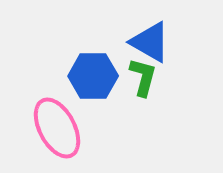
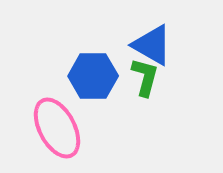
blue triangle: moved 2 px right, 3 px down
green L-shape: moved 2 px right
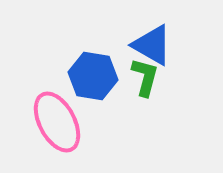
blue hexagon: rotated 9 degrees clockwise
pink ellipse: moved 6 px up
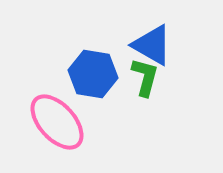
blue hexagon: moved 2 px up
pink ellipse: rotated 14 degrees counterclockwise
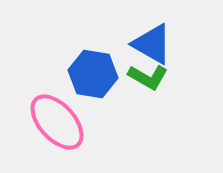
blue triangle: moved 1 px up
green L-shape: moved 3 px right; rotated 105 degrees clockwise
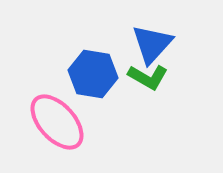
blue triangle: rotated 42 degrees clockwise
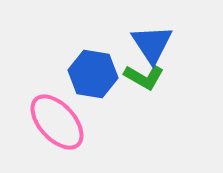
blue triangle: rotated 15 degrees counterclockwise
green L-shape: moved 4 px left
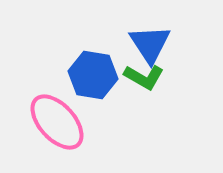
blue triangle: moved 2 px left
blue hexagon: moved 1 px down
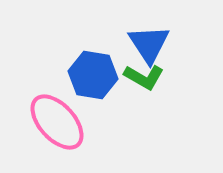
blue triangle: moved 1 px left
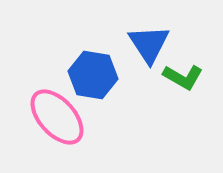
green L-shape: moved 39 px right
pink ellipse: moved 5 px up
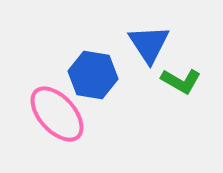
green L-shape: moved 2 px left, 4 px down
pink ellipse: moved 3 px up
